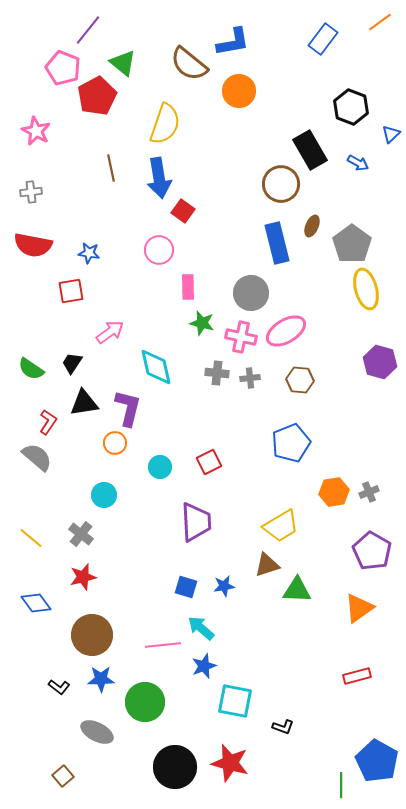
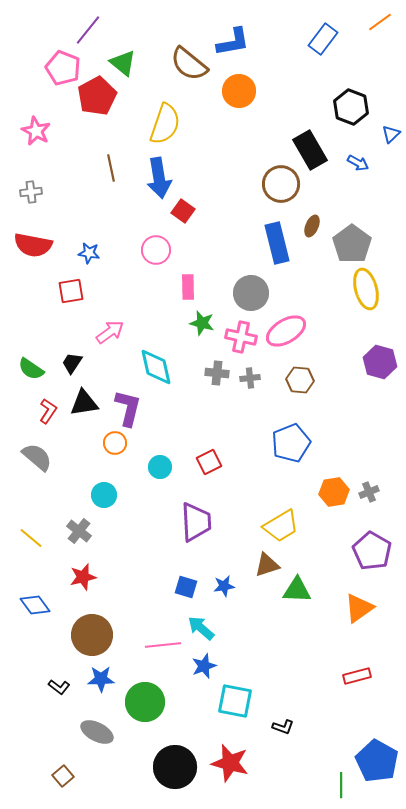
pink circle at (159, 250): moved 3 px left
red L-shape at (48, 422): moved 11 px up
gray cross at (81, 534): moved 2 px left, 3 px up
blue diamond at (36, 603): moved 1 px left, 2 px down
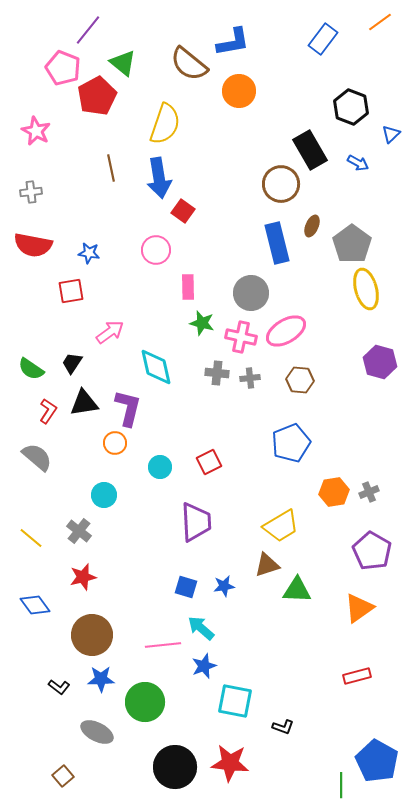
red star at (230, 763): rotated 9 degrees counterclockwise
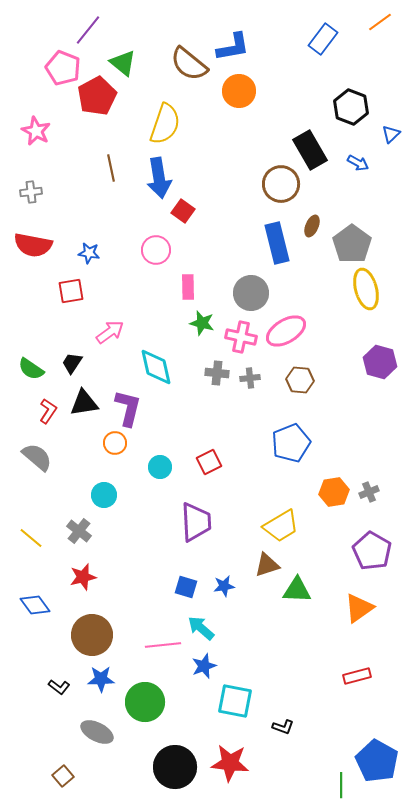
blue L-shape at (233, 42): moved 5 px down
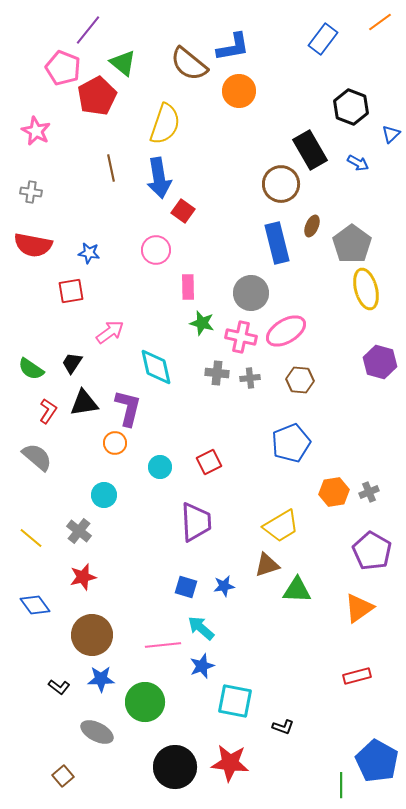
gray cross at (31, 192): rotated 15 degrees clockwise
blue star at (204, 666): moved 2 px left
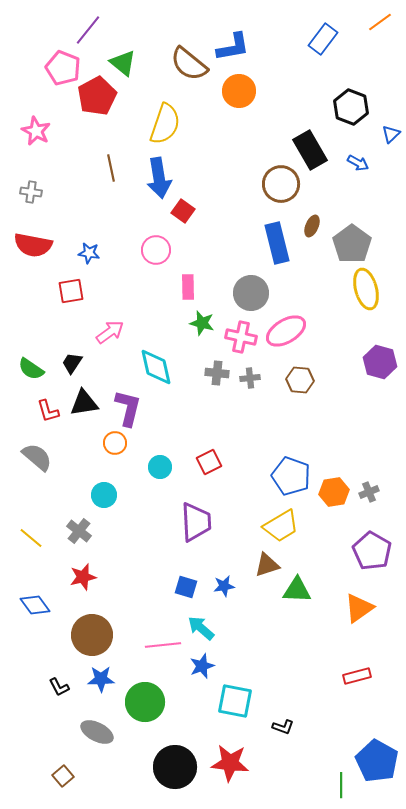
red L-shape at (48, 411): rotated 130 degrees clockwise
blue pentagon at (291, 443): moved 33 px down; rotated 30 degrees counterclockwise
black L-shape at (59, 687): rotated 25 degrees clockwise
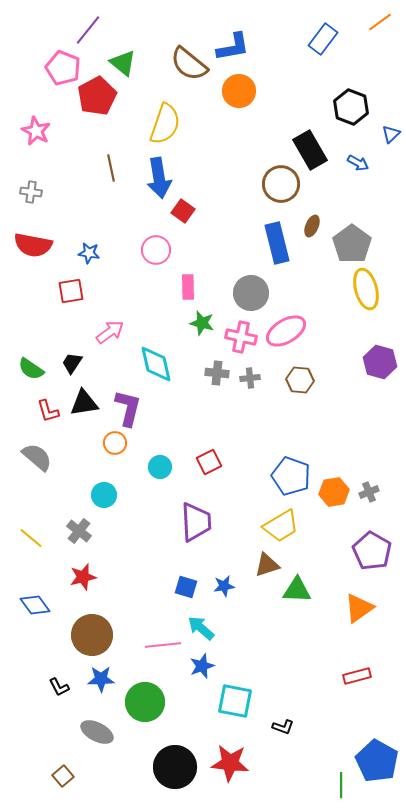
cyan diamond at (156, 367): moved 3 px up
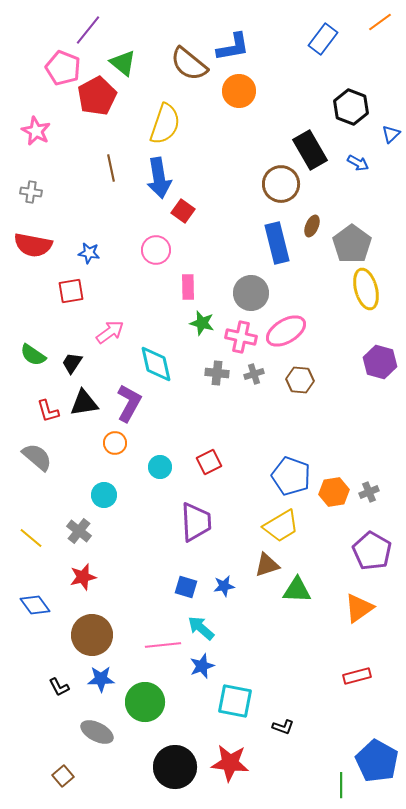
green semicircle at (31, 369): moved 2 px right, 14 px up
gray cross at (250, 378): moved 4 px right, 4 px up; rotated 12 degrees counterclockwise
purple L-shape at (128, 408): moved 1 px right, 5 px up; rotated 15 degrees clockwise
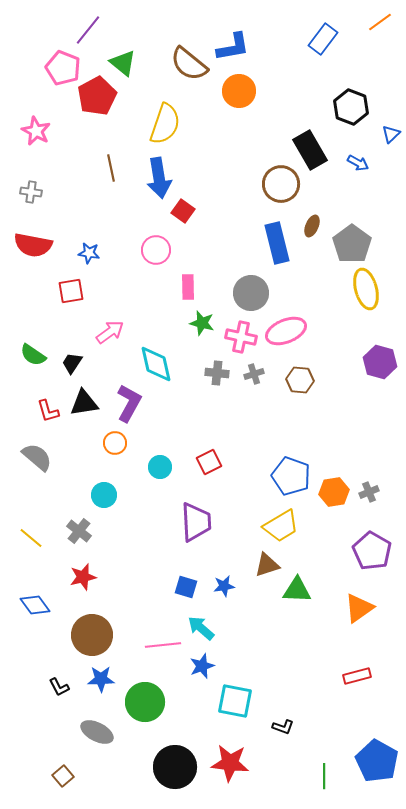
pink ellipse at (286, 331): rotated 9 degrees clockwise
green line at (341, 785): moved 17 px left, 9 px up
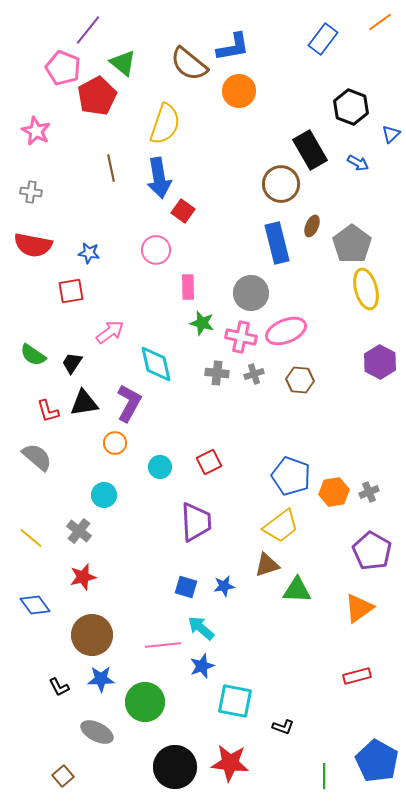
purple hexagon at (380, 362): rotated 12 degrees clockwise
yellow trapezoid at (281, 526): rotated 6 degrees counterclockwise
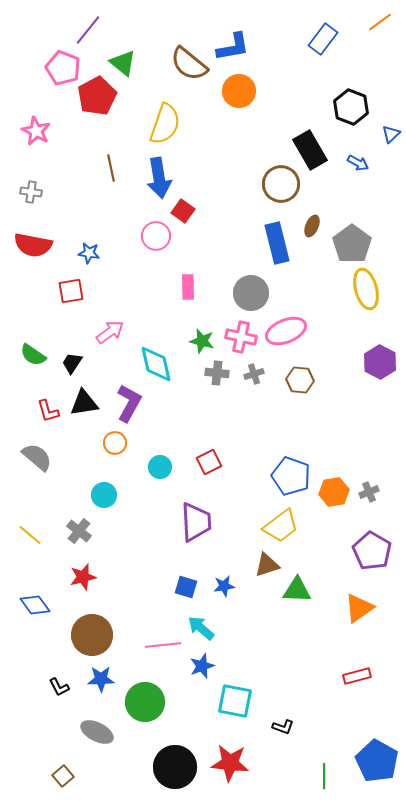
pink circle at (156, 250): moved 14 px up
green star at (202, 323): moved 18 px down
yellow line at (31, 538): moved 1 px left, 3 px up
